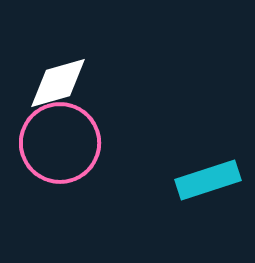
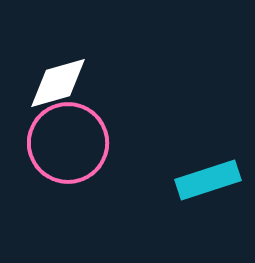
pink circle: moved 8 px right
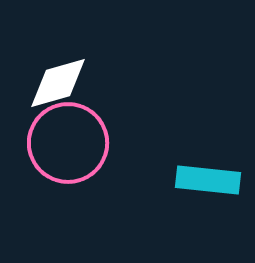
cyan rectangle: rotated 24 degrees clockwise
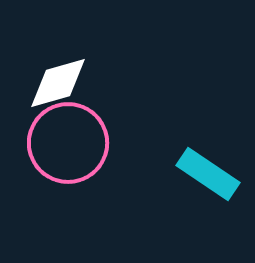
cyan rectangle: moved 6 px up; rotated 28 degrees clockwise
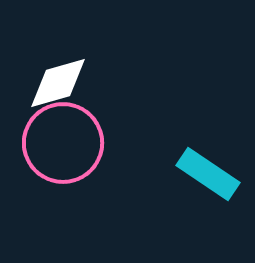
pink circle: moved 5 px left
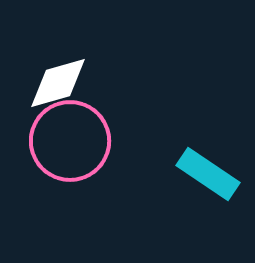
pink circle: moved 7 px right, 2 px up
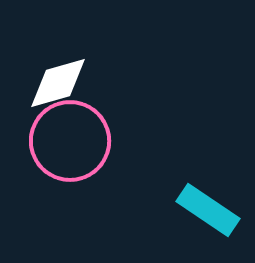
cyan rectangle: moved 36 px down
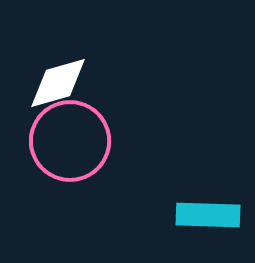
cyan rectangle: moved 5 px down; rotated 32 degrees counterclockwise
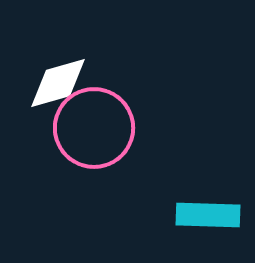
pink circle: moved 24 px right, 13 px up
